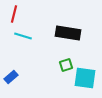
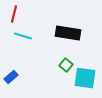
green square: rotated 32 degrees counterclockwise
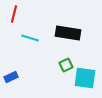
cyan line: moved 7 px right, 2 px down
green square: rotated 24 degrees clockwise
blue rectangle: rotated 16 degrees clockwise
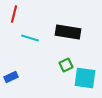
black rectangle: moved 1 px up
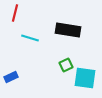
red line: moved 1 px right, 1 px up
black rectangle: moved 2 px up
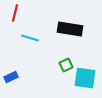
black rectangle: moved 2 px right, 1 px up
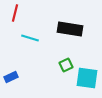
cyan square: moved 2 px right
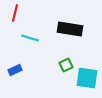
blue rectangle: moved 4 px right, 7 px up
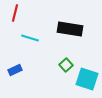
green square: rotated 16 degrees counterclockwise
cyan square: moved 1 px down; rotated 10 degrees clockwise
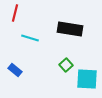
blue rectangle: rotated 64 degrees clockwise
cyan square: rotated 15 degrees counterclockwise
